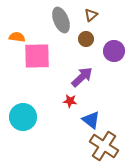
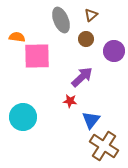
blue triangle: rotated 30 degrees clockwise
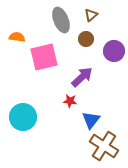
pink square: moved 7 px right, 1 px down; rotated 12 degrees counterclockwise
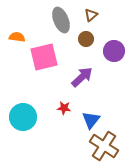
red star: moved 6 px left, 7 px down
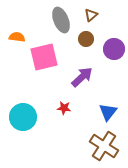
purple circle: moved 2 px up
blue triangle: moved 17 px right, 8 px up
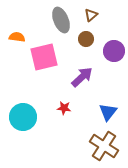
purple circle: moved 2 px down
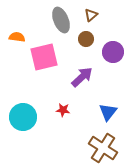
purple circle: moved 1 px left, 1 px down
red star: moved 1 px left, 2 px down
brown cross: moved 1 px left, 2 px down
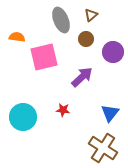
blue triangle: moved 2 px right, 1 px down
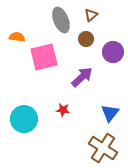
cyan circle: moved 1 px right, 2 px down
